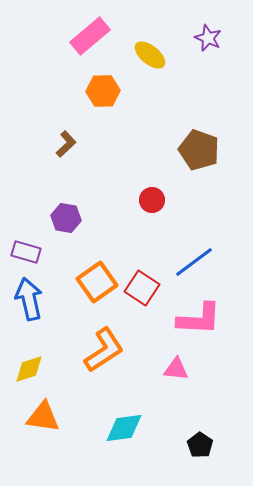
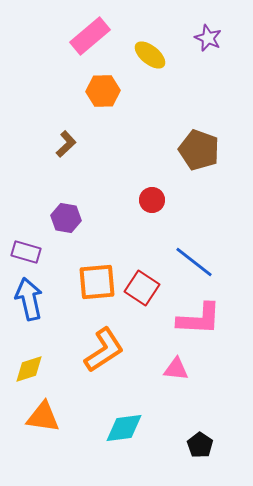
blue line: rotated 75 degrees clockwise
orange square: rotated 30 degrees clockwise
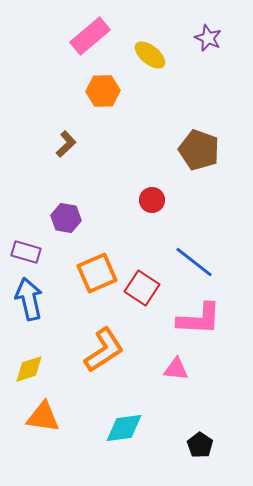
orange square: moved 9 px up; rotated 18 degrees counterclockwise
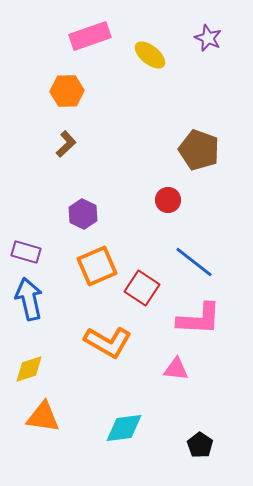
pink rectangle: rotated 21 degrees clockwise
orange hexagon: moved 36 px left
red circle: moved 16 px right
purple hexagon: moved 17 px right, 4 px up; rotated 16 degrees clockwise
orange square: moved 7 px up
orange L-shape: moved 4 px right, 8 px up; rotated 63 degrees clockwise
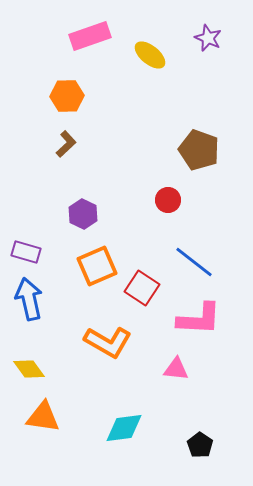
orange hexagon: moved 5 px down
yellow diamond: rotated 72 degrees clockwise
